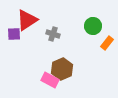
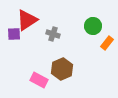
pink rectangle: moved 11 px left
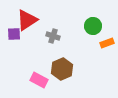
gray cross: moved 2 px down
orange rectangle: rotated 32 degrees clockwise
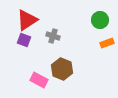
green circle: moved 7 px right, 6 px up
purple square: moved 10 px right, 6 px down; rotated 24 degrees clockwise
brown hexagon: rotated 15 degrees counterclockwise
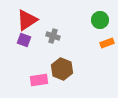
pink rectangle: rotated 36 degrees counterclockwise
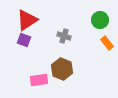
gray cross: moved 11 px right
orange rectangle: rotated 72 degrees clockwise
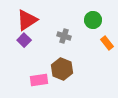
green circle: moved 7 px left
purple square: rotated 24 degrees clockwise
